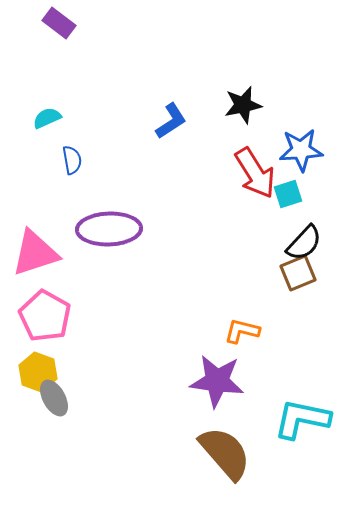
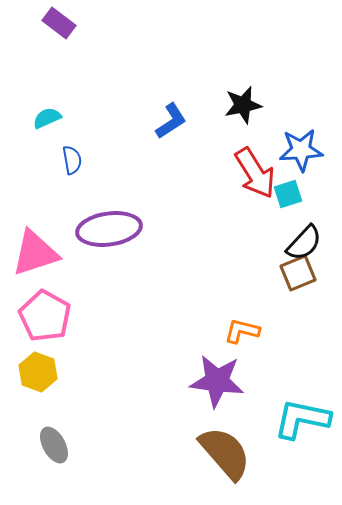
purple ellipse: rotated 6 degrees counterclockwise
gray ellipse: moved 47 px down
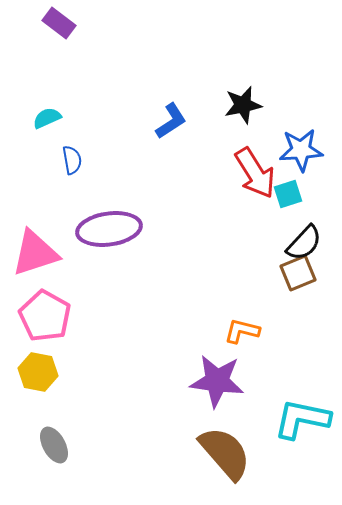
yellow hexagon: rotated 9 degrees counterclockwise
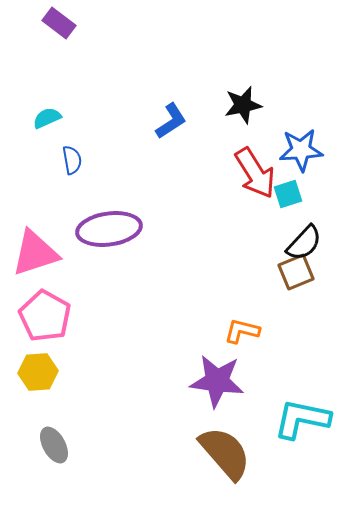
brown square: moved 2 px left, 1 px up
yellow hexagon: rotated 15 degrees counterclockwise
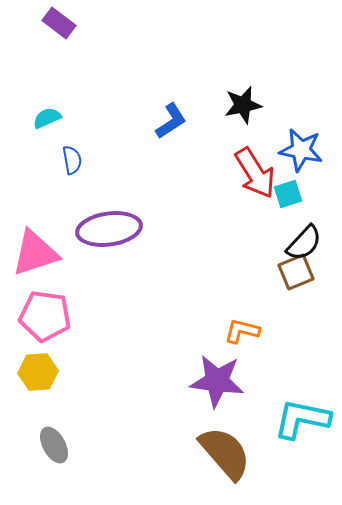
blue star: rotated 15 degrees clockwise
pink pentagon: rotated 21 degrees counterclockwise
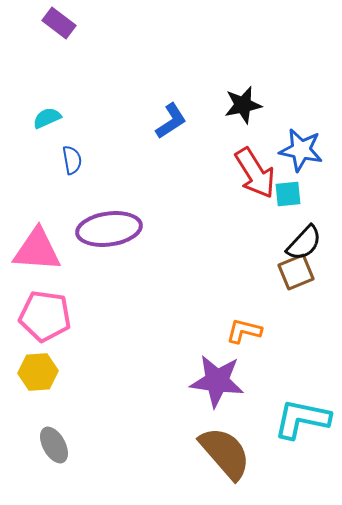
cyan square: rotated 12 degrees clockwise
pink triangle: moved 2 px right, 3 px up; rotated 22 degrees clockwise
orange L-shape: moved 2 px right
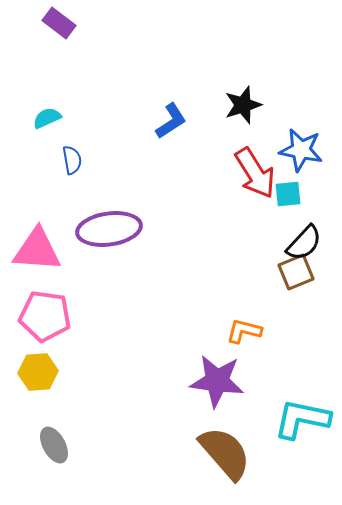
black star: rotated 6 degrees counterclockwise
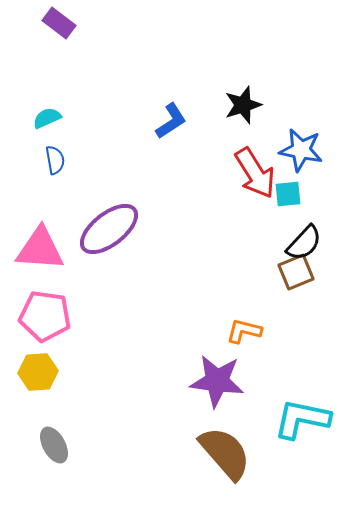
blue semicircle: moved 17 px left
purple ellipse: rotated 30 degrees counterclockwise
pink triangle: moved 3 px right, 1 px up
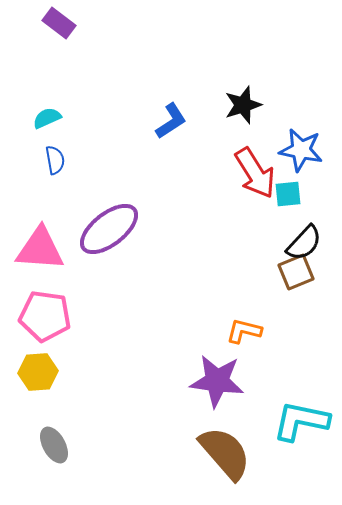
cyan L-shape: moved 1 px left, 2 px down
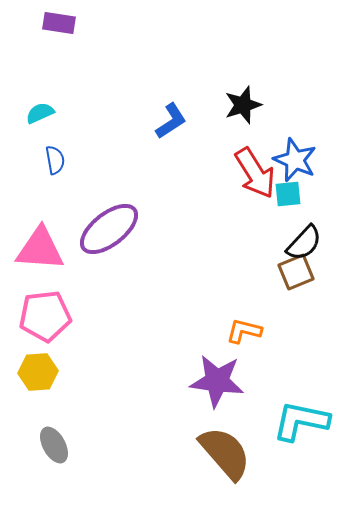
purple rectangle: rotated 28 degrees counterclockwise
cyan semicircle: moved 7 px left, 5 px up
blue star: moved 6 px left, 10 px down; rotated 12 degrees clockwise
pink pentagon: rotated 15 degrees counterclockwise
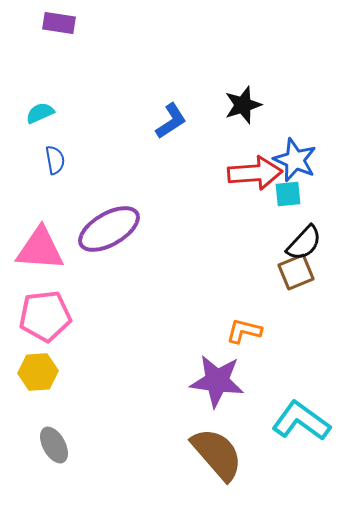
red arrow: rotated 62 degrees counterclockwise
purple ellipse: rotated 8 degrees clockwise
cyan L-shape: rotated 24 degrees clockwise
brown semicircle: moved 8 px left, 1 px down
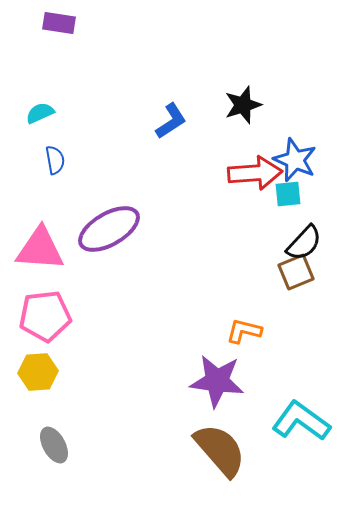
brown semicircle: moved 3 px right, 4 px up
